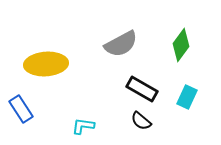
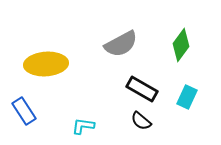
blue rectangle: moved 3 px right, 2 px down
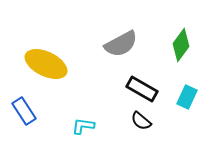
yellow ellipse: rotated 30 degrees clockwise
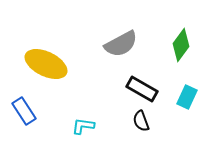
black semicircle: rotated 30 degrees clockwise
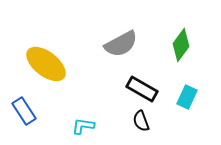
yellow ellipse: rotated 12 degrees clockwise
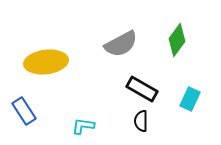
green diamond: moved 4 px left, 5 px up
yellow ellipse: moved 2 px up; rotated 45 degrees counterclockwise
cyan rectangle: moved 3 px right, 2 px down
black semicircle: rotated 20 degrees clockwise
